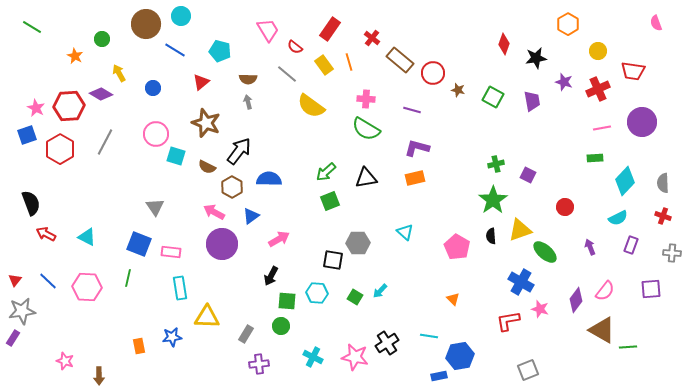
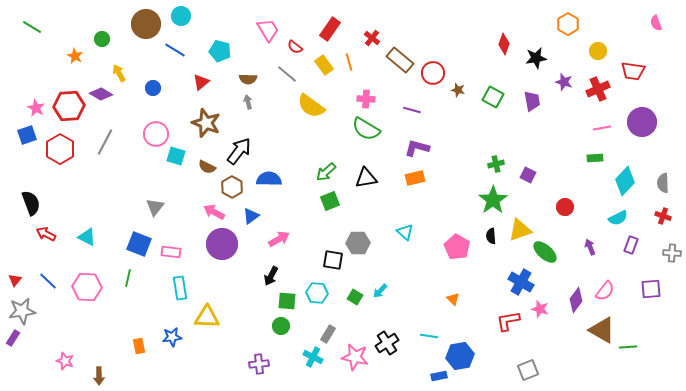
gray triangle at (155, 207): rotated 12 degrees clockwise
gray rectangle at (246, 334): moved 82 px right
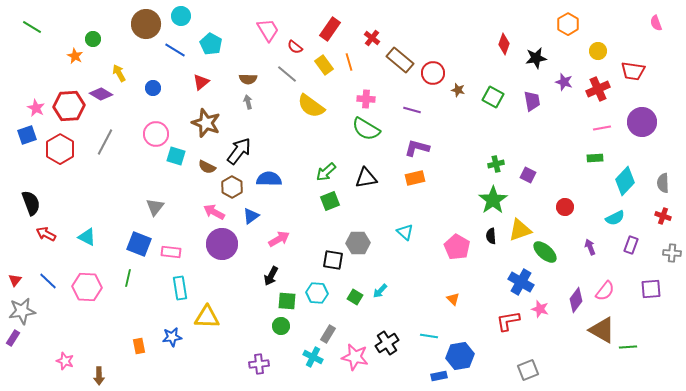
green circle at (102, 39): moved 9 px left
cyan pentagon at (220, 51): moved 9 px left, 7 px up; rotated 15 degrees clockwise
cyan semicircle at (618, 218): moved 3 px left
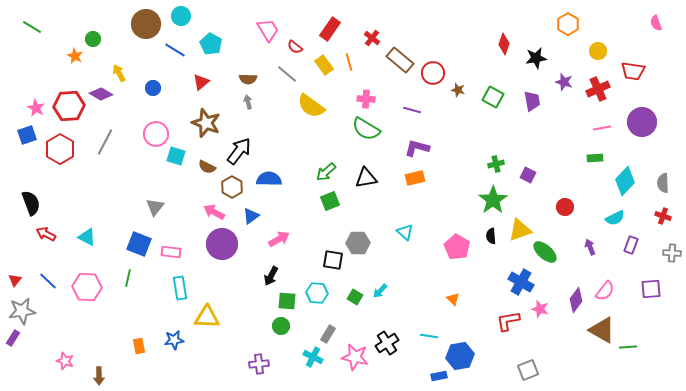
blue star at (172, 337): moved 2 px right, 3 px down
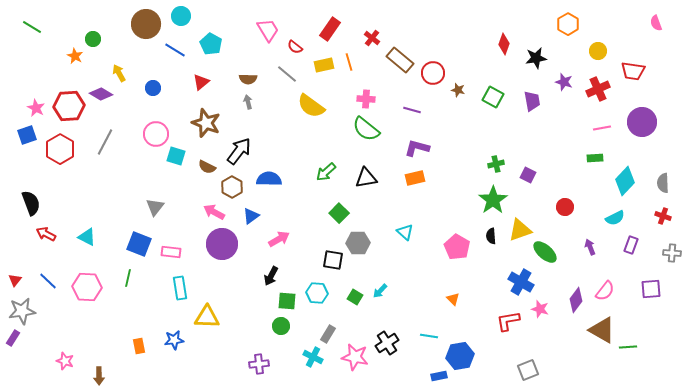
yellow rectangle at (324, 65): rotated 66 degrees counterclockwise
green semicircle at (366, 129): rotated 8 degrees clockwise
green square at (330, 201): moved 9 px right, 12 px down; rotated 24 degrees counterclockwise
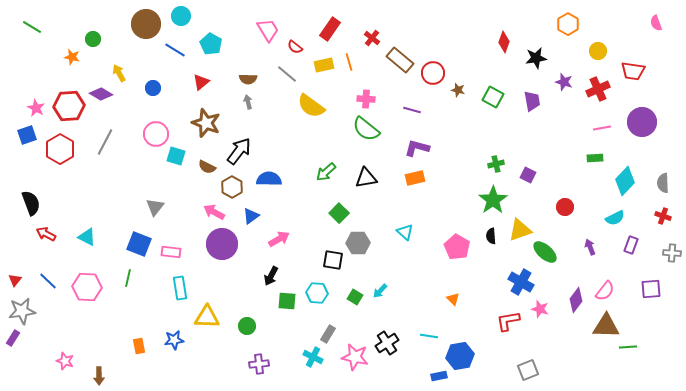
red diamond at (504, 44): moved 2 px up
orange star at (75, 56): moved 3 px left, 1 px down; rotated 14 degrees counterclockwise
green circle at (281, 326): moved 34 px left
brown triangle at (602, 330): moved 4 px right, 4 px up; rotated 28 degrees counterclockwise
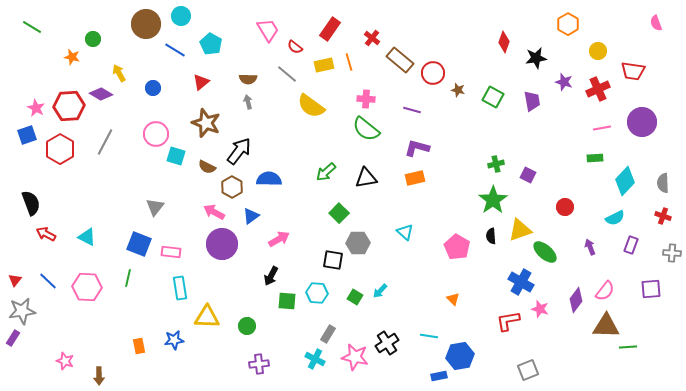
cyan cross at (313, 357): moved 2 px right, 2 px down
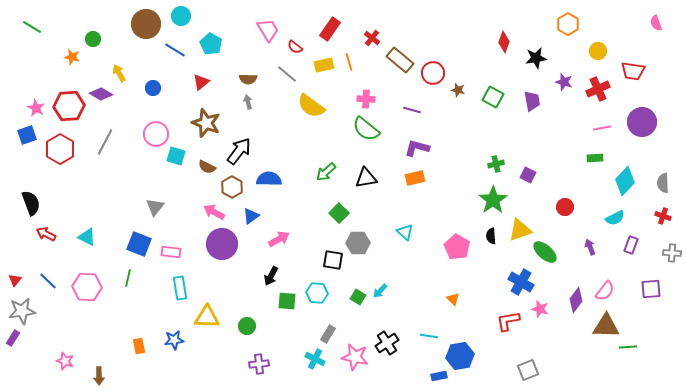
green square at (355, 297): moved 3 px right
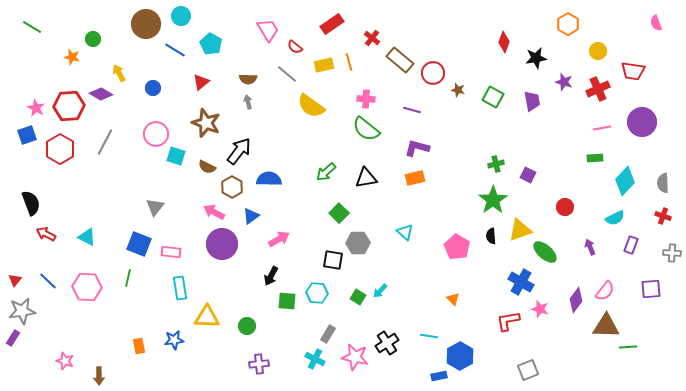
red rectangle at (330, 29): moved 2 px right, 5 px up; rotated 20 degrees clockwise
blue hexagon at (460, 356): rotated 20 degrees counterclockwise
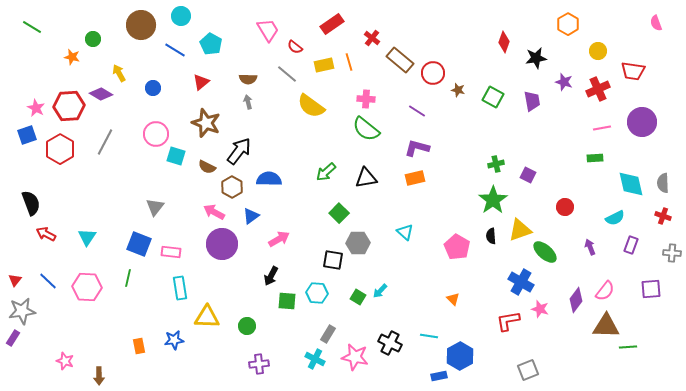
brown circle at (146, 24): moved 5 px left, 1 px down
purple line at (412, 110): moved 5 px right, 1 px down; rotated 18 degrees clockwise
cyan diamond at (625, 181): moved 6 px right, 3 px down; rotated 56 degrees counterclockwise
cyan triangle at (87, 237): rotated 36 degrees clockwise
black cross at (387, 343): moved 3 px right; rotated 30 degrees counterclockwise
